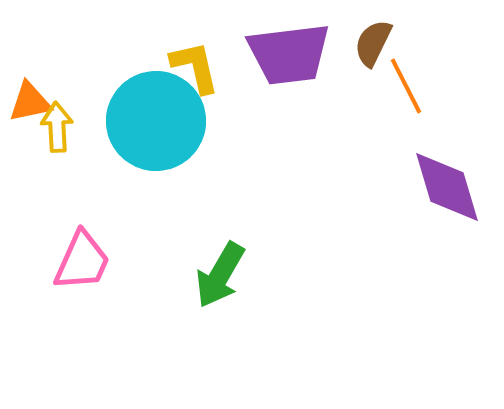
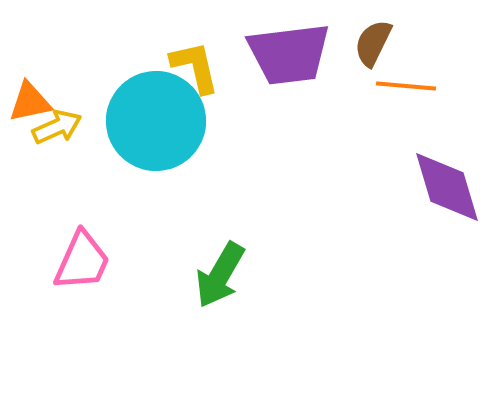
orange line: rotated 58 degrees counterclockwise
yellow arrow: rotated 69 degrees clockwise
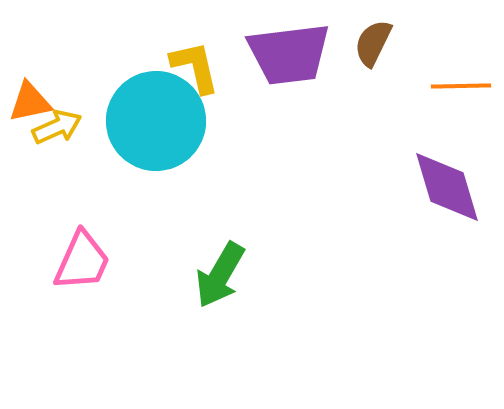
orange line: moved 55 px right; rotated 6 degrees counterclockwise
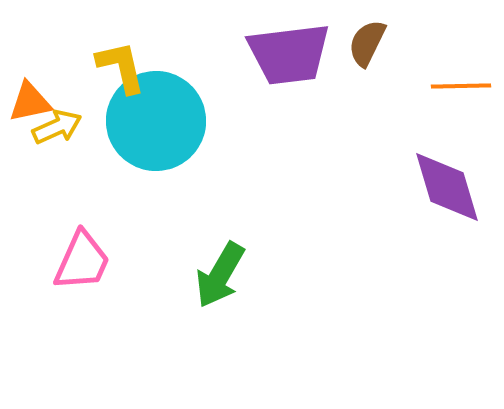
brown semicircle: moved 6 px left
yellow L-shape: moved 74 px left
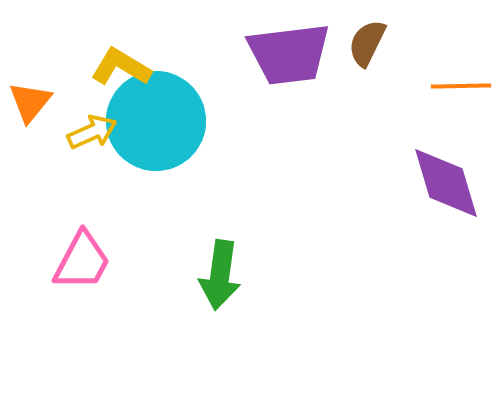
yellow L-shape: rotated 46 degrees counterclockwise
orange triangle: rotated 39 degrees counterclockwise
yellow arrow: moved 35 px right, 5 px down
purple diamond: moved 1 px left, 4 px up
pink trapezoid: rotated 4 degrees clockwise
green arrow: rotated 22 degrees counterclockwise
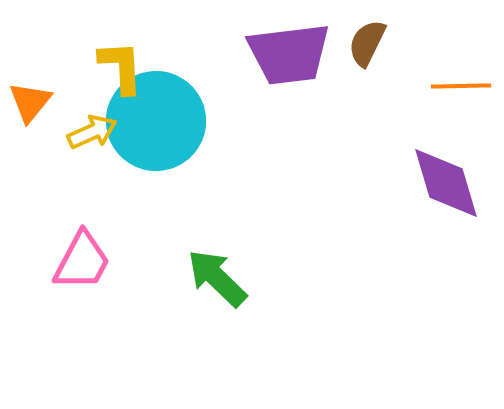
yellow L-shape: rotated 56 degrees clockwise
green arrow: moved 3 px left, 3 px down; rotated 126 degrees clockwise
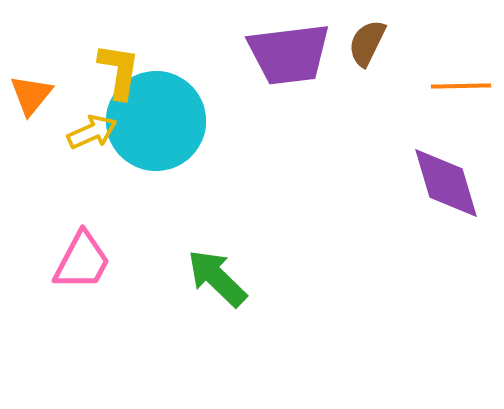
yellow L-shape: moved 2 px left, 4 px down; rotated 12 degrees clockwise
orange triangle: moved 1 px right, 7 px up
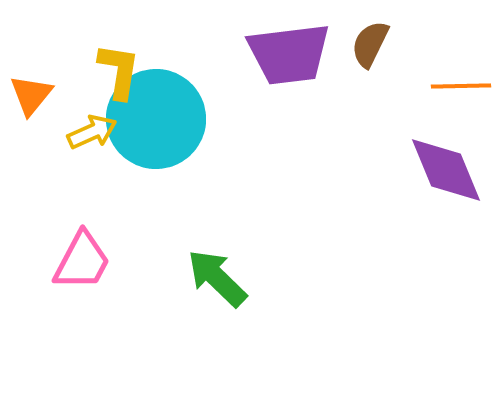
brown semicircle: moved 3 px right, 1 px down
cyan circle: moved 2 px up
purple diamond: moved 13 px up; rotated 6 degrees counterclockwise
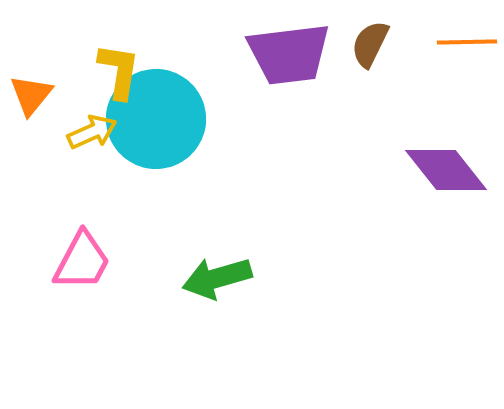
orange line: moved 6 px right, 44 px up
purple diamond: rotated 16 degrees counterclockwise
green arrow: rotated 60 degrees counterclockwise
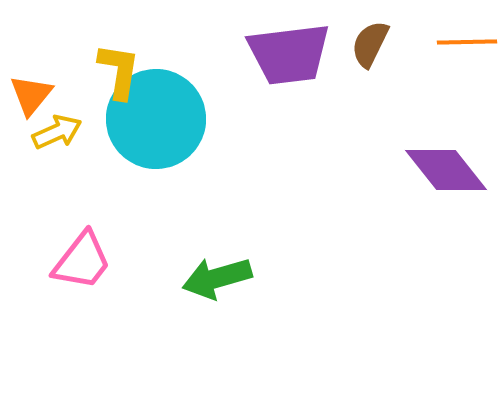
yellow arrow: moved 35 px left
pink trapezoid: rotated 10 degrees clockwise
